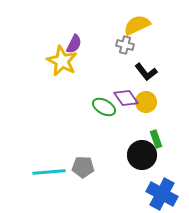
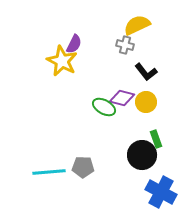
purple diamond: moved 4 px left; rotated 40 degrees counterclockwise
blue cross: moved 1 px left, 2 px up
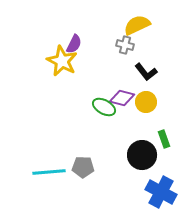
green rectangle: moved 8 px right
